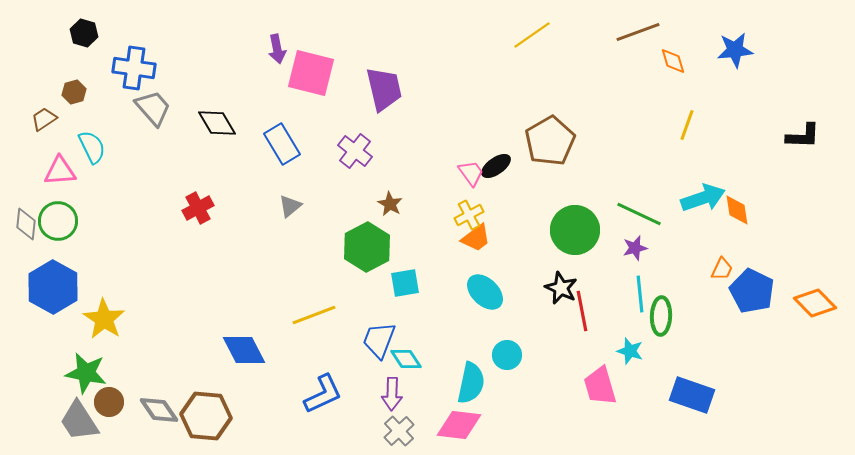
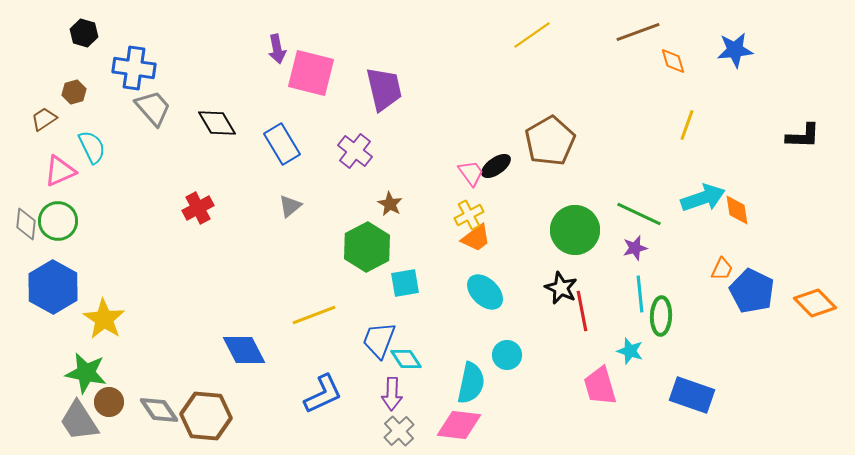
pink triangle at (60, 171): rotated 20 degrees counterclockwise
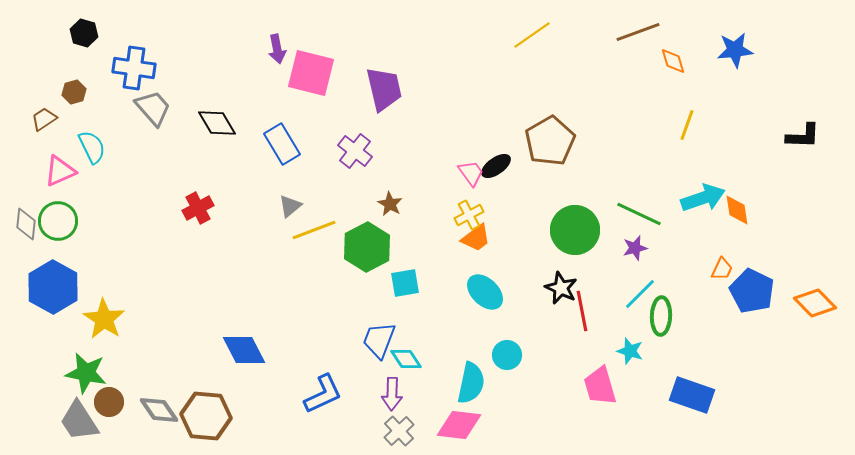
cyan line at (640, 294): rotated 51 degrees clockwise
yellow line at (314, 315): moved 85 px up
